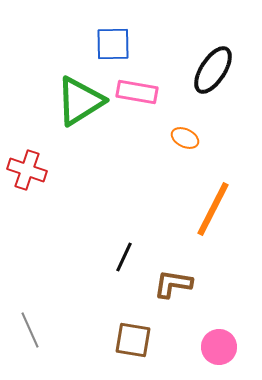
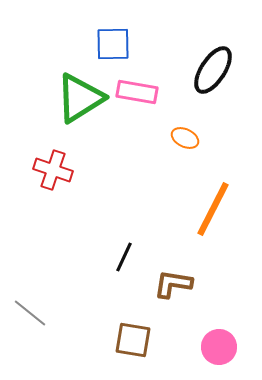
green triangle: moved 3 px up
red cross: moved 26 px right
gray line: moved 17 px up; rotated 27 degrees counterclockwise
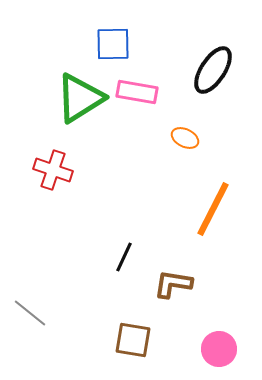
pink circle: moved 2 px down
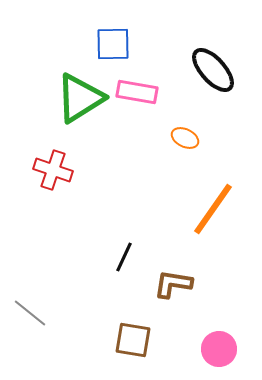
black ellipse: rotated 75 degrees counterclockwise
orange line: rotated 8 degrees clockwise
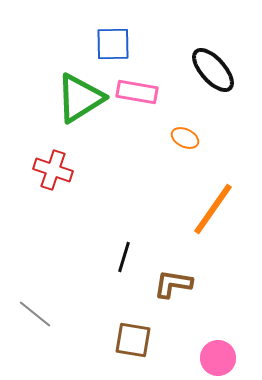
black line: rotated 8 degrees counterclockwise
gray line: moved 5 px right, 1 px down
pink circle: moved 1 px left, 9 px down
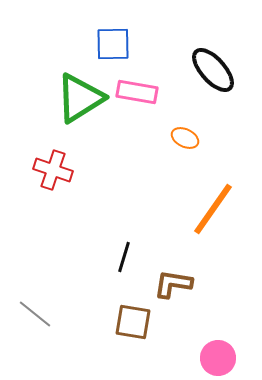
brown square: moved 18 px up
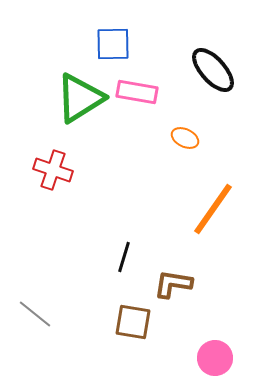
pink circle: moved 3 px left
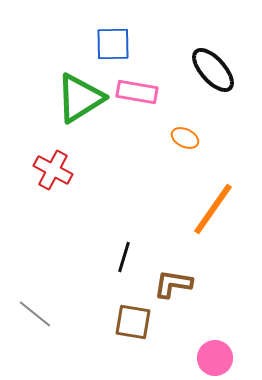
red cross: rotated 9 degrees clockwise
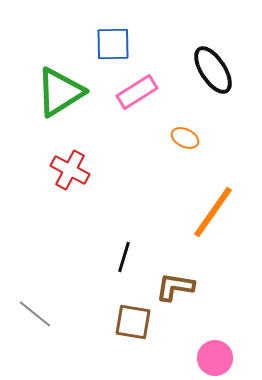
black ellipse: rotated 9 degrees clockwise
pink rectangle: rotated 42 degrees counterclockwise
green triangle: moved 20 px left, 6 px up
red cross: moved 17 px right
orange line: moved 3 px down
brown L-shape: moved 2 px right, 3 px down
